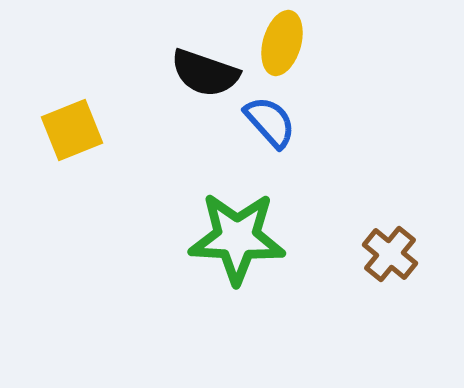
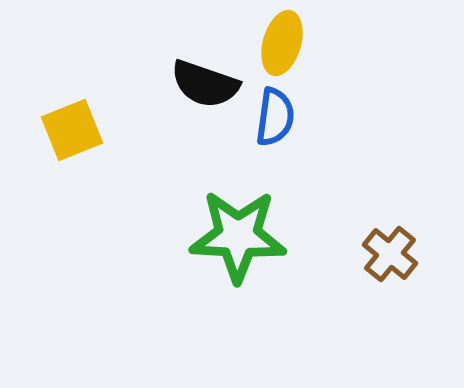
black semicircle: moved 11 px down
blue semicircle: moved 5 px right, 5 px up; rotated 50 degrees clockwise
green star: moved 1 px right, 2 px up
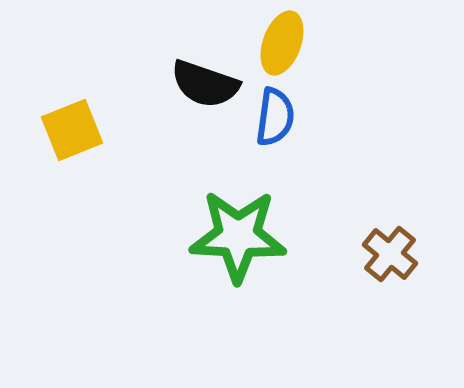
yellow ellipse: rotated 4 degrees clockwise
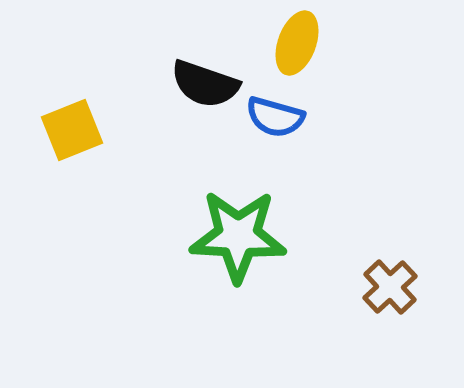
yellow ellipse: moved 15 px right
blue semicircle: rotated 98 degrees clockwise
brown cross: moved 33 px down; rotated 8 degrees clockwise
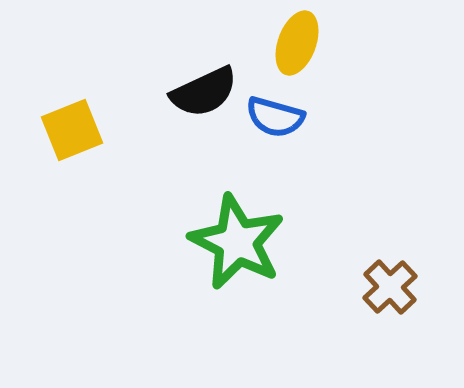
black semicircle: moved 1 px left, 8 px down; rotated 44 degrees counterclockwise
green star: moved 1 px left, 6 px down; rotated 24 degrees clockwise
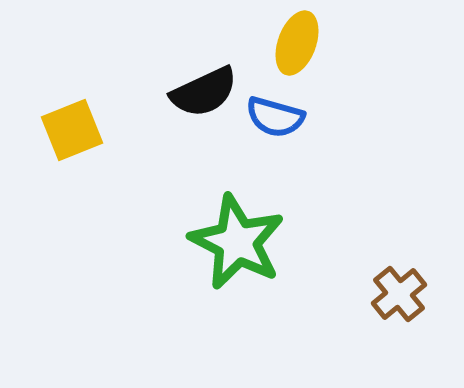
brown cross: moved 9 px right, 7 px down; rotated 4 degrees clockwise
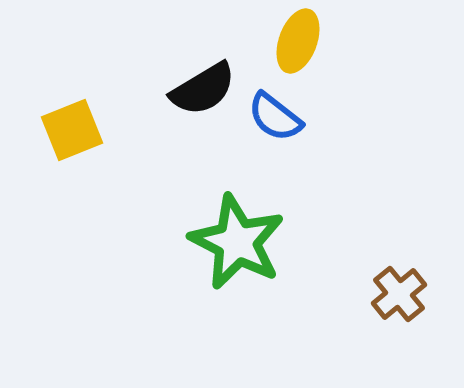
yellow ellipse: moved 1 px right, 2 px up
black semicircle: moved 1 px left, 3 px up; rotated 6 degrees counterclockwise
blue semicircle: rotated 22 degrees clockwise
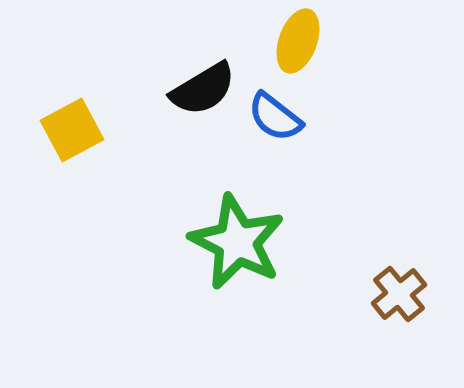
yellow square: rotated 6 degrees counterclockwise
